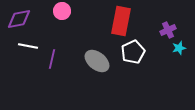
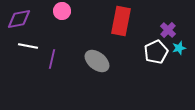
purple cross: rotated 21 degrees counterclockwise
white pentagon: moved 23 px right
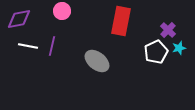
purple line: moved 13 px up
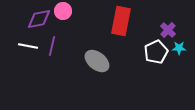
pink circle: moved 1 px right
purple diamond: moved 20 px right
cyan star: rotated 16 degrees clockwise
